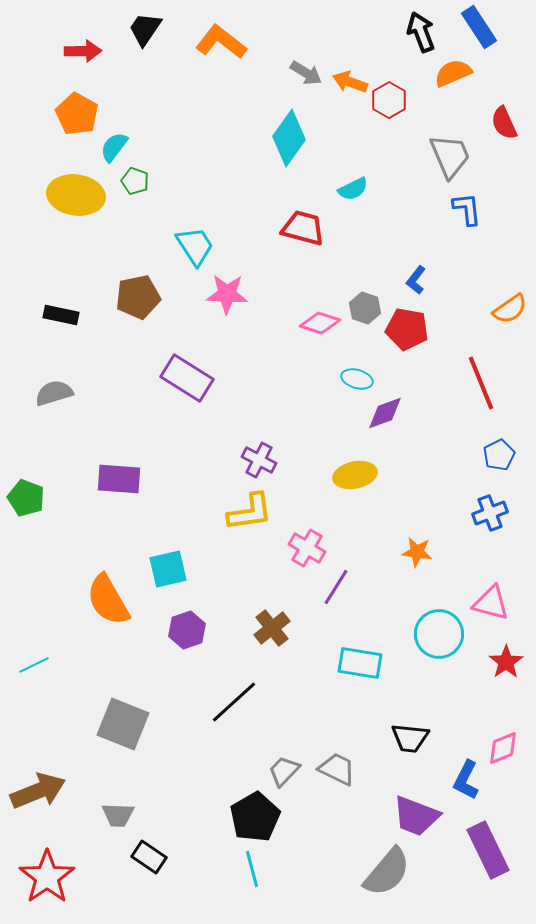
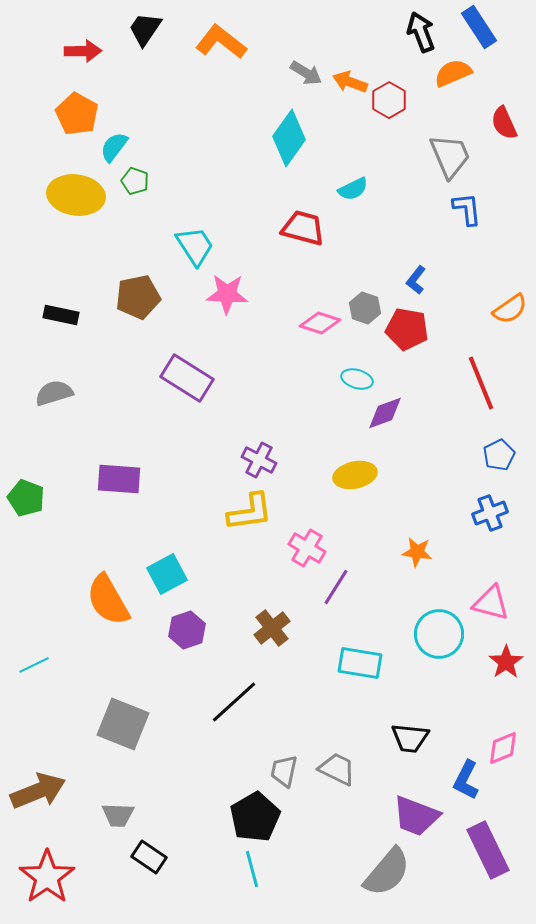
cyan square at (168, 569): moved 1 px left, 5 px down; rotated 15 degrees counterclockwise
gray trapezoid at (284, 771): rotated 32 degrees counterclockwise
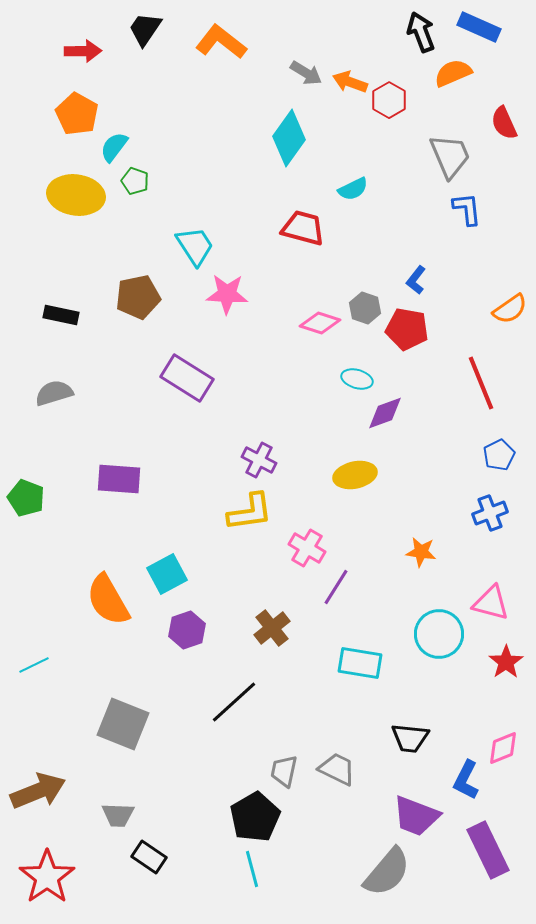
blue rectangle at (479, 27): rotated 33 degrees counterclockwise
orange star at (417, 552): moved 4 px right
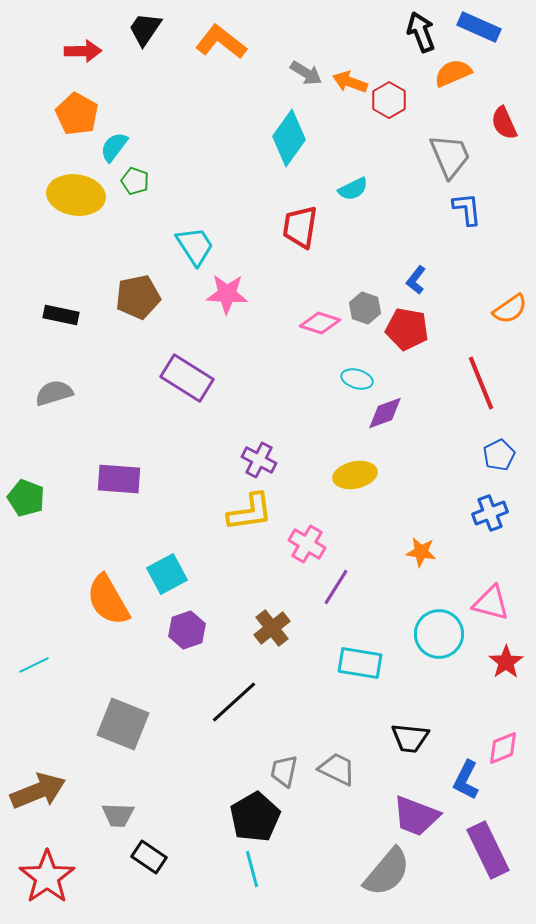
red trapezoid at (303, 228): moved 3 px left, 1 px up; rotated 96 degrees counterclockwise
pink cross at (307, 548): moved 4 px up
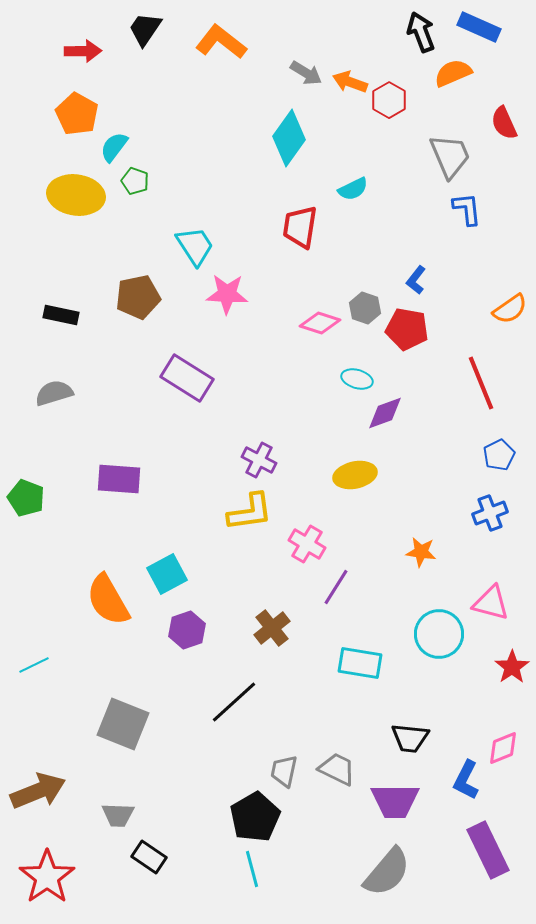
red star at (506, 662): moved 6 px right, 5 px down
purple trapezoid at (416, 816): moved 21 px left, 15 px up; rotated 21 degrees counterclockwise
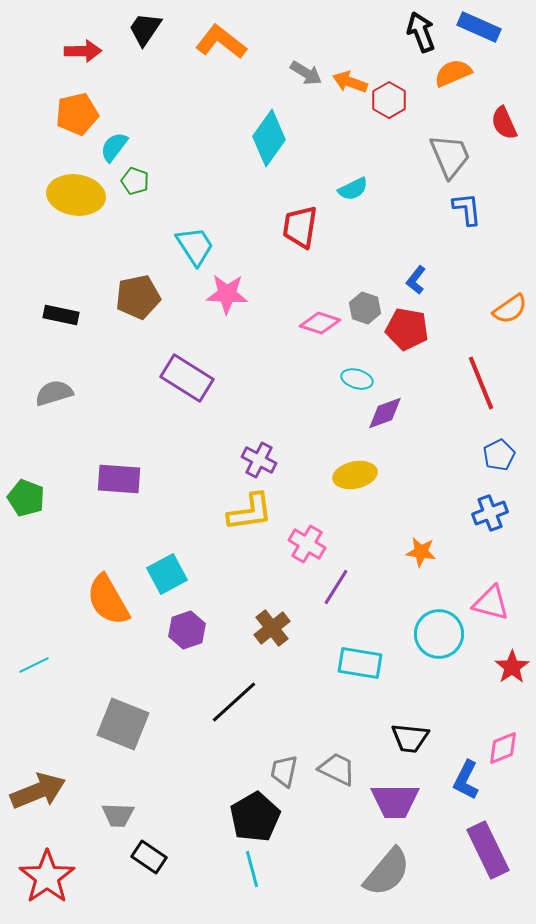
orange pentagon at (77, 114): rotated 30 degrees clockwise
cyan diamond at (289, 138): moved 20 px left
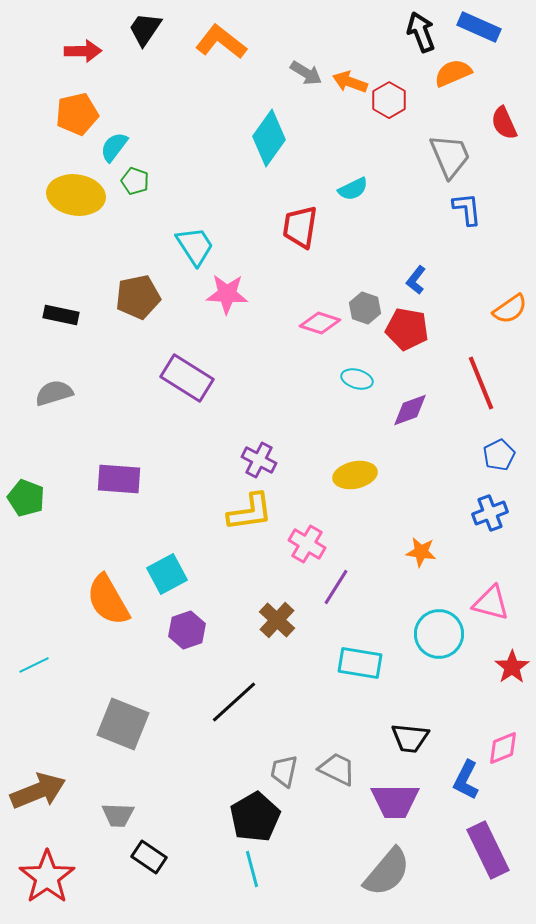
purple diamond at (385, 413): moved 25 px right, 3 px up
brown cross at (272, 628): moved 5 px right, 8 px up; rotated 9 degrees counterclockwise
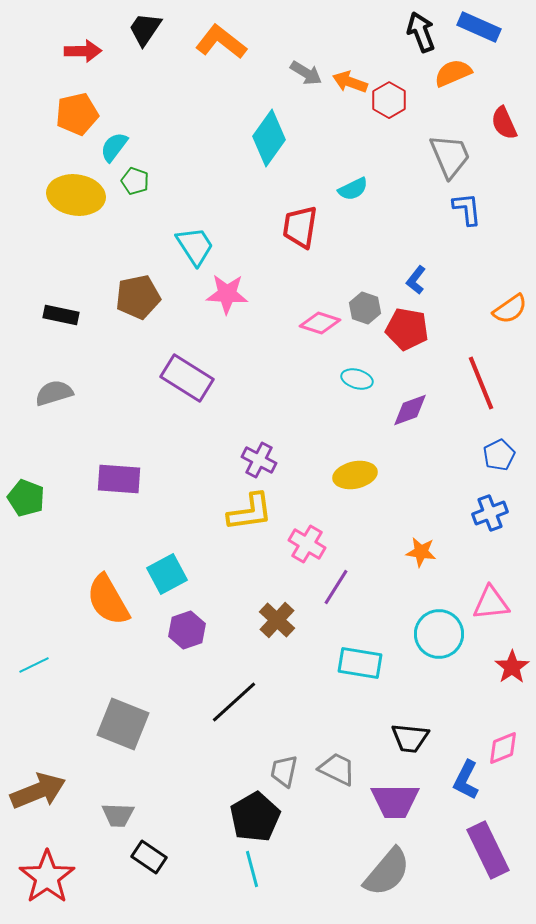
pink triangle at (491, 603): rotated 21 degrees counterclockwise
